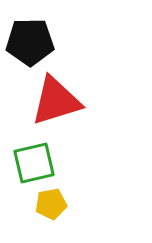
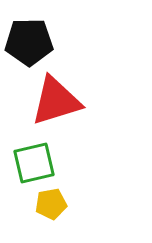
black pentagon: moved 1 px left
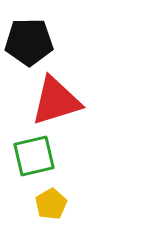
green square: moved 7 px up
yellow pentagon: rotated 20 degrees counterclockwise
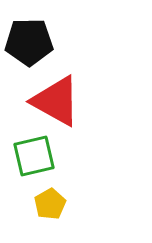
red triangle: rotated 46 degrees clockwise
yellow pentagon: moved 1 px left
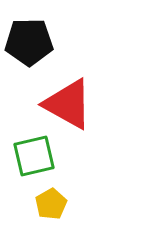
red triangle: moved 12 px right, 3 px down
yellow pentagon: moved 1 px right
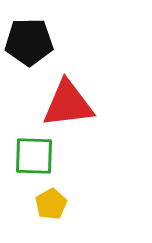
red triangle: rotated 36 degrees counterclockwise
green square: rotated 15 degrees clockwise
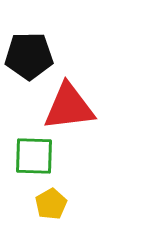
black pentagon: moved 14 px down
red triangle: moved 1 px right, 3 px down
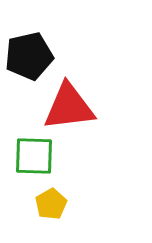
black pentagon: rotated 12 degrees counterclockwise
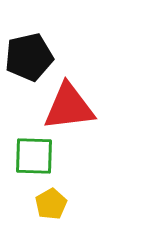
black pentagon: moved 1 px down
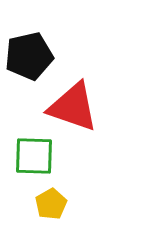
black pentagon: moved 1 px up
red triangle: moved 4 px right; rotated 26 degrees clockwise
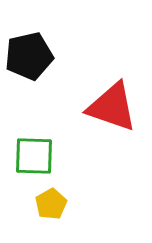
red triangle: moved 39 px right
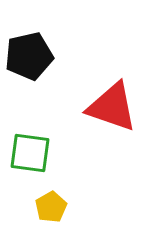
green square: moved 4 px left, 3 px up; rotated 6 degrees clockwise
yellow pentagon: moved 3 px down
